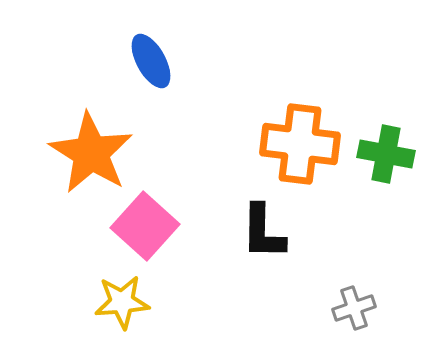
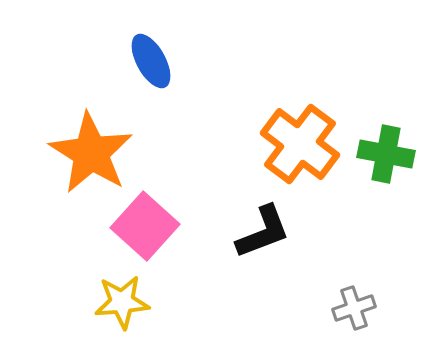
orange cross: rotated 30 degrees clockwise
black L-shape: rotated 112 degrees counterclockwise
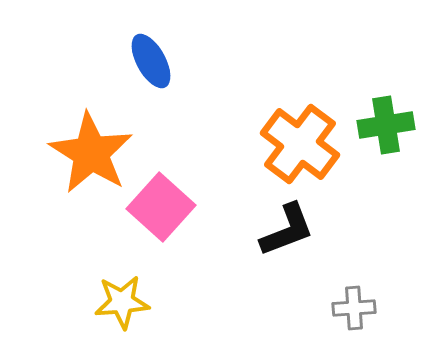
green cross: moved 29 px up; rotated 20 degrees counterclockwise
pink square: moved 16 px right, 19 px up
black L-shape: moved 24 px right, 2 px up
gray cross: rotated 15 degrees clockwise
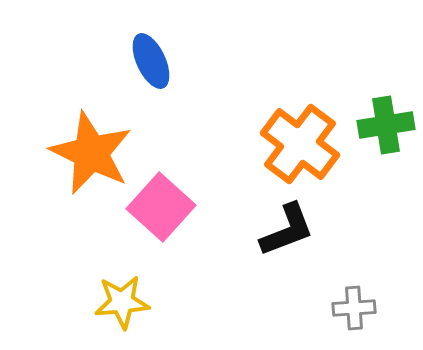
blue ellipse: rotated 4 degrees clockwise
orange star: rotated 6 degrees counterclockwise
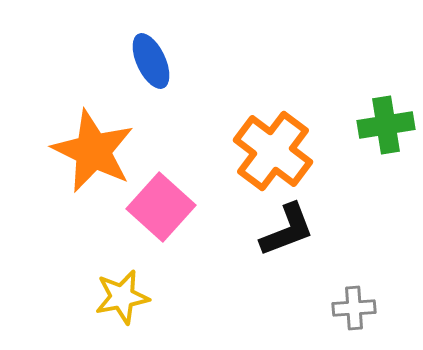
orange cross: moved 27 px left, 7 px down
orange star: moved 2 px right, 2 px up
yellow star: moved 5 px up; rotated 6 degrees counterclockwise
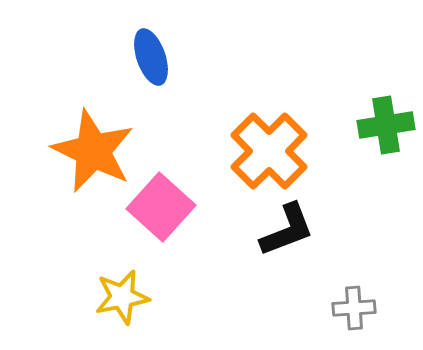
blue ellipse: moved 4 px up; rotated 6 degrees clockwise
orange cross: moved 4 px left; rotated 8 degrees clockwise
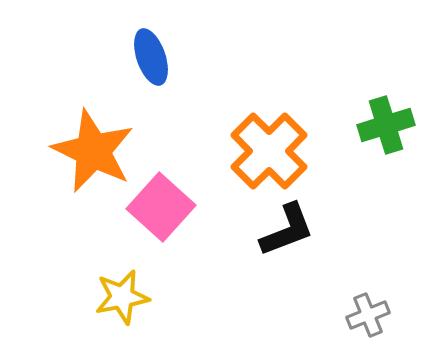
green cross: rotated 8 degrees counterclockwise
gray cross: moved 14 px right, 7 px down; rotated 18 degrees counterclockwise
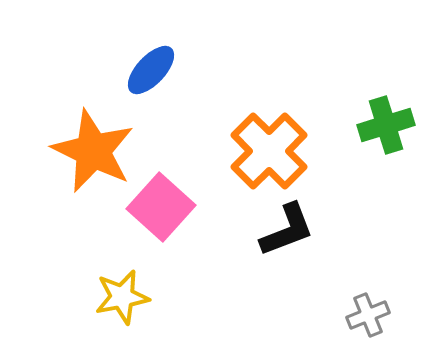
blue ellipse: moved 13 px down; rotated 62 degrees clockwise
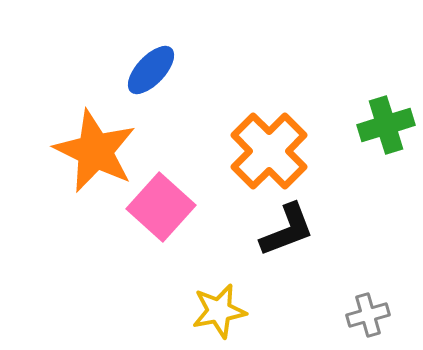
orange star: moved 2 px right
yellow star: moved 97 px right, 14 px down
gray cross: rotated 6 degrees clockwise
